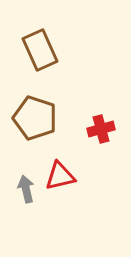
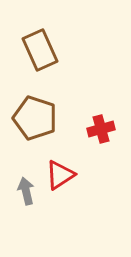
red triangle: moved 1 px up; rotated 20 degrees counterclockwise
gray arrow: moved 2 px down
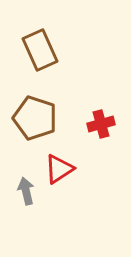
red cross: moved 5 px up
red triangle: moved 1 px left, 6 px up
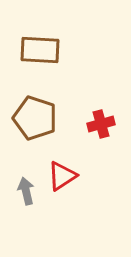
brown rectangle: rotated 63 degrees counterclockwise
red triangle: moved 3 px right, 7 px down
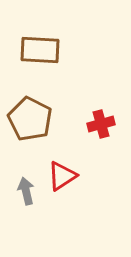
brown pentagon: moved 5 px left, 1 px down; rotated 9 degrees clockwise
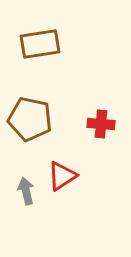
brown rectangle: moved 6 px up; rotated 12 degrees counterclockwise
brown pentagon: rotated 15 degrees counterclockwise
red cross: rotated 20 degrees clockwise
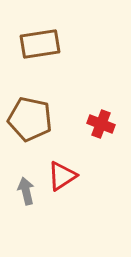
red cross: rotated 16 degrees clockwise
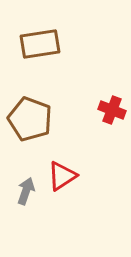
brown pentagon: rotated 9 degrees clockwise
red cross: moved 11 px right, 14 px up
gray arrow: rotated 32 degrees clockwise
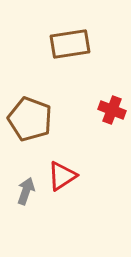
brown rectangle: moved 30 px right
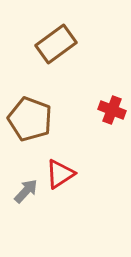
brown rectangle: moved 14 px left; rotated 27 degrees counterclockwise
red triangle: moved 2 px left, 2 px up
gray arrow: rotated 24 degrees clockwise
